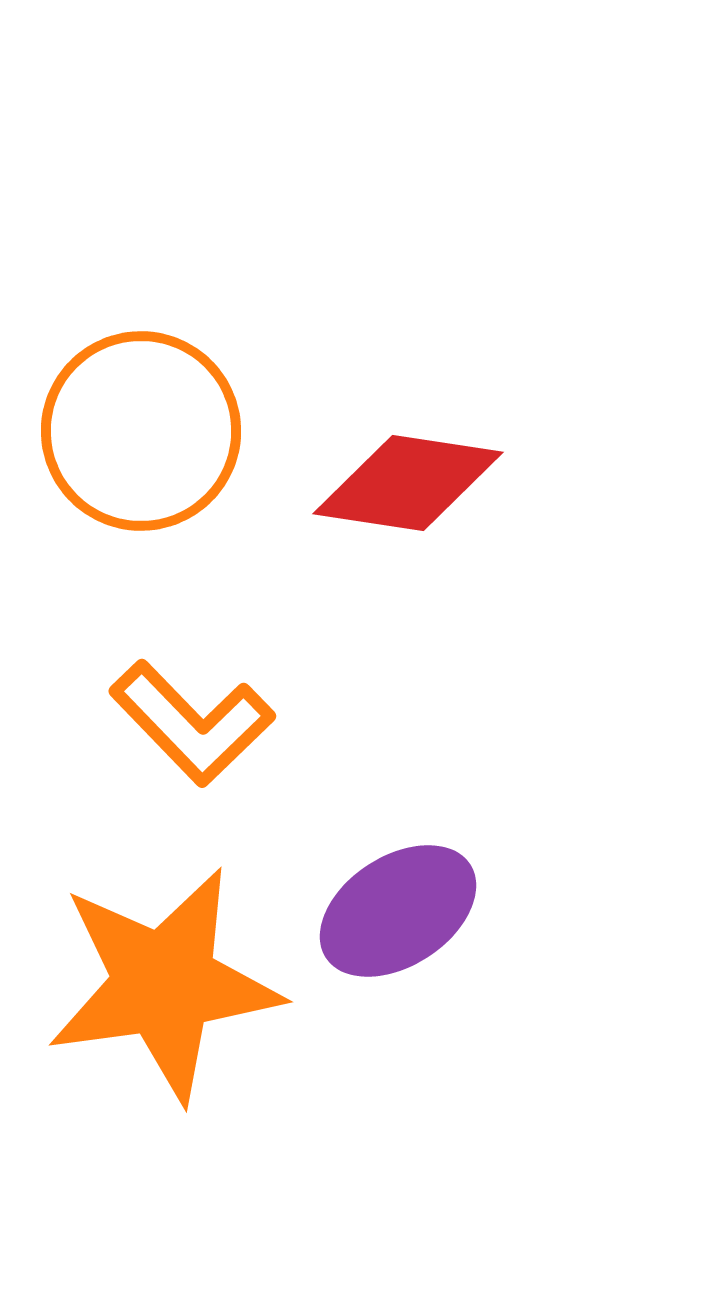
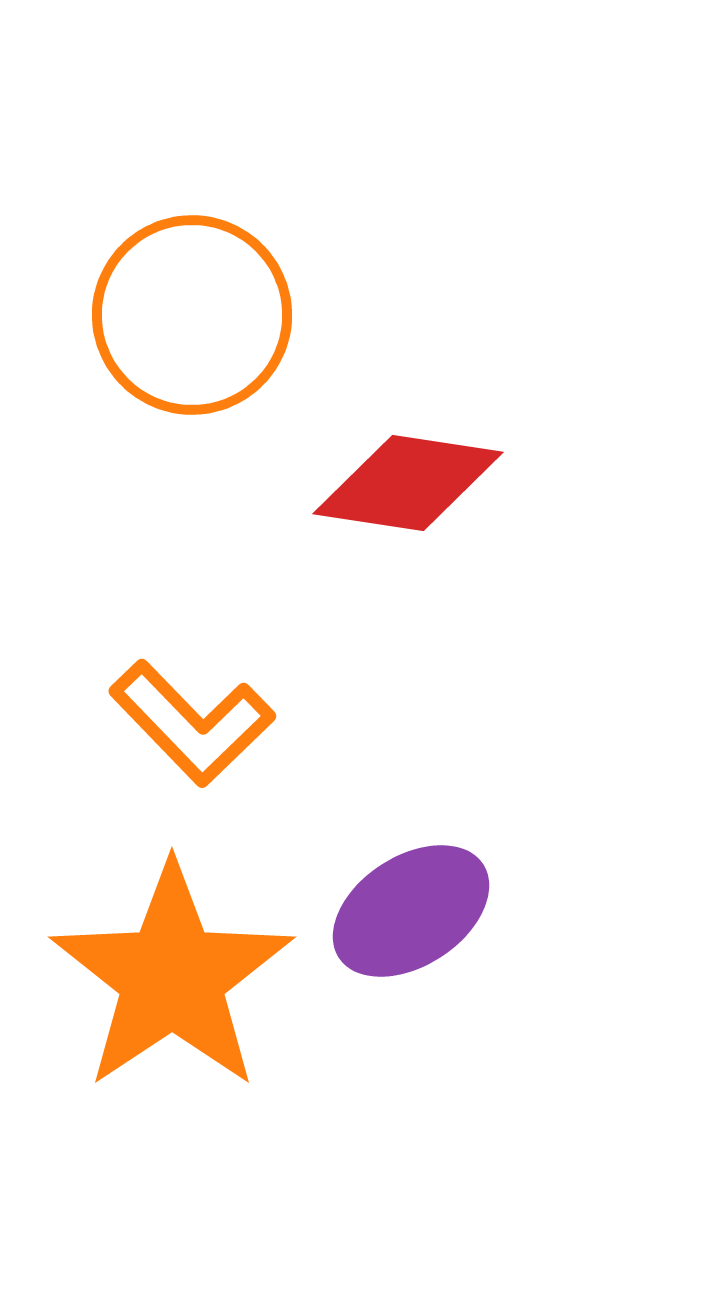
orange circle: moved 51 px right, 116 px up
purple ellipse: moved 13 px right
orange star: moved 8 px right, 7 px up; rotated 26 degrees counterclockwise
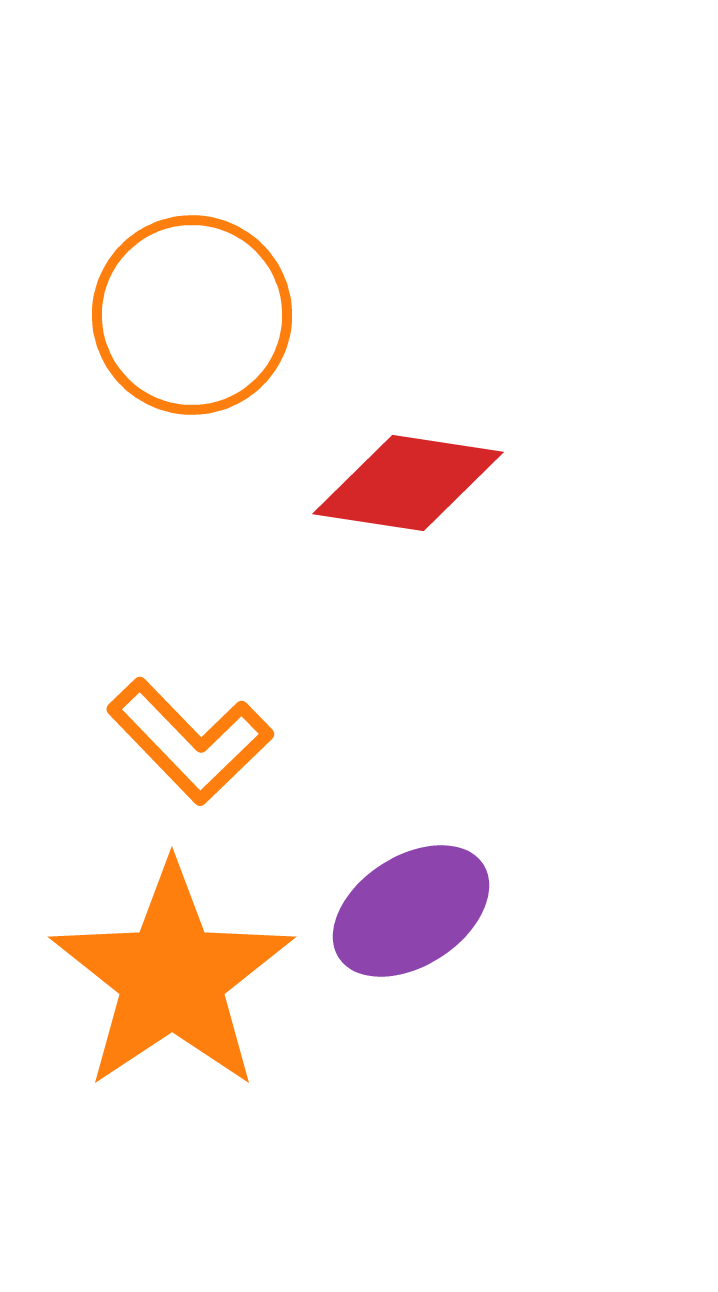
orange L-shape: moved 2 px left, 18 px down
